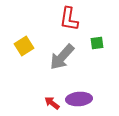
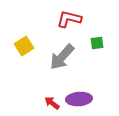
red L-shape: rotated 95 degrees clockwise
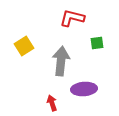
red L-shape: moved 3 px right, 1 px up
gray arrow: moved 1 px left, 4 px down; rotated 144 degrees clockwise
purple ellipse: moved 5 px right, 10 px up
red arrow: rotated 35 degrees clockwise
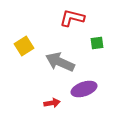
gray arrow: moved 1 px left, 1 px down; rotated 72 degrees counterclockwise
purple ellipse: rotated 15 degrees counterclockwise
red arrow: rotated 98 degrees clockwise
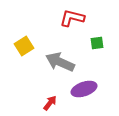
red arrow: moved 2 px left; rotated 42 degrees counterclockwise
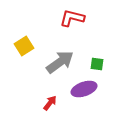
green square: moved 21 px down; rotated 16 degrees clockwise
gray arrow: rotated 120 degrees clockwise
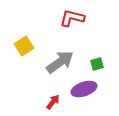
green square: rotated 24 degrees counterclockwise
red arrow: moved 3 px right, 1 px up
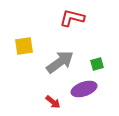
yellow square: rotated 24 degrees clockwise
red arrow: rotated 91 degrees clockwise
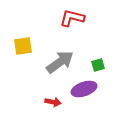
yellow square: moved 1 px left
green square: moved 1 px right, 1 px down
red arrow: rotated 28 degrees counterclockwise
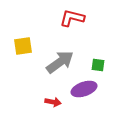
green square: rotated 24 degrees clockwise
